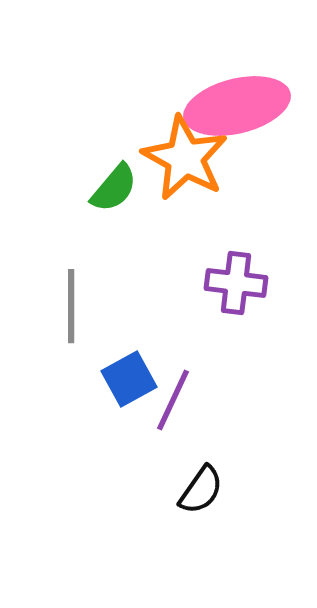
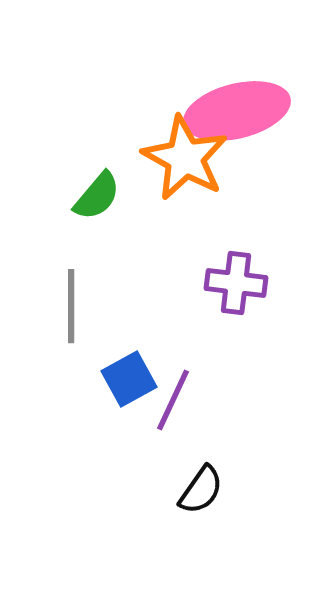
pink ellipse: moved 5 px down
green semicircle: moved 17 px left, 8 px down
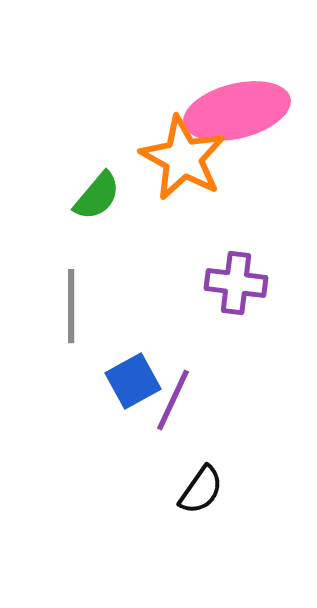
orange star: moved 2 px left
blue square: moved 4 px right, 2 px down
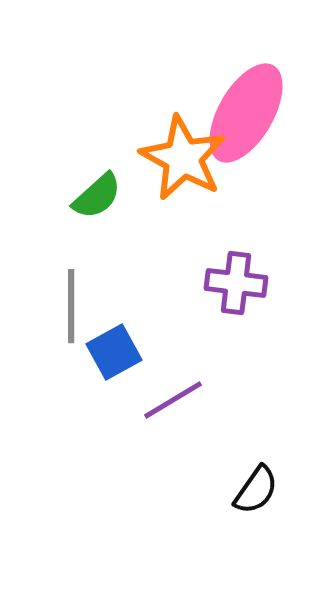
pink ellipse: moved 9 px right, 2 px down; rotated 46 degrees counterclockwise
green semicircle: rotated 8 degrees clockwise
blue square: moved 19 px left, 29 px up
purple line: rotated 34 degrees clockwise
black semicircle: moved 55 px right
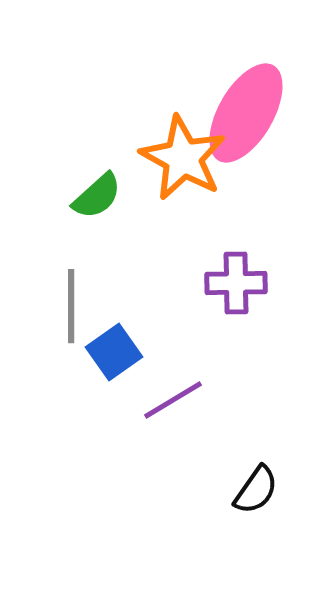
purple cross: rotated 8 degrees counterclockwise
blue square: rotated 6 degrees counterclockwise
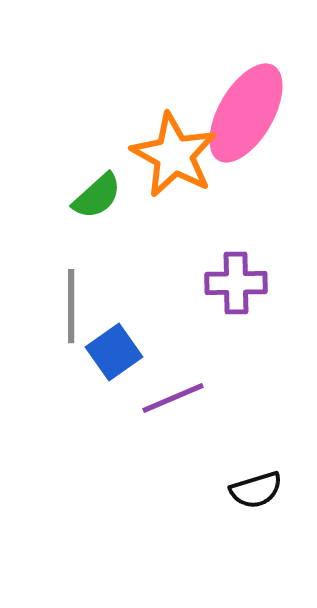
orange star: moved 9 px left, 3 px up
purple line: moved 2 px up; rotated 8 degrees clockwise
black semicircle: rotated 38 degrees clockwise
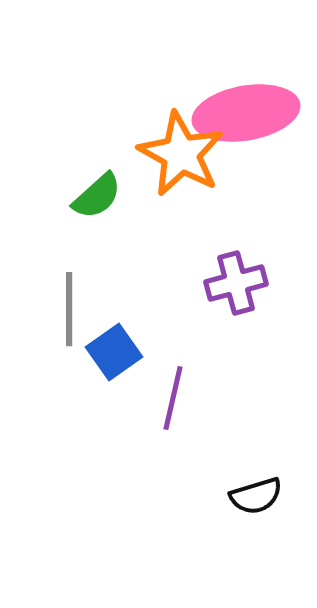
pink ellipse: rotated 50 degrees clockwise
orange star: moved 7 px right, 1 px up
purple cross: rotated 14 degrees counterclockwise
gray line: moved 2 px left, 3 px down
purple line: rotated 54 degrees counterclockwise
black semicircle: moved 6 px down
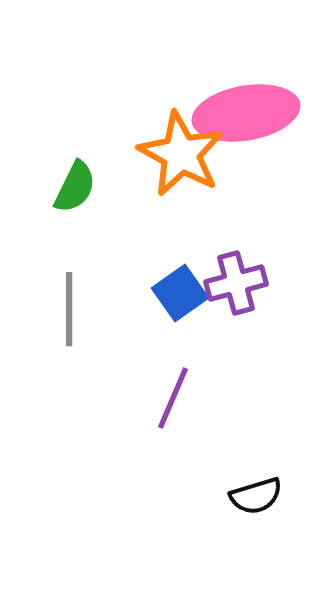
green semicircle: moved 22 px left, 9 px up; rotated 22 degrees counterclockwise
blue square: moved 66 px right, 59 px up
purple line: rotated 10 degrees clockwise
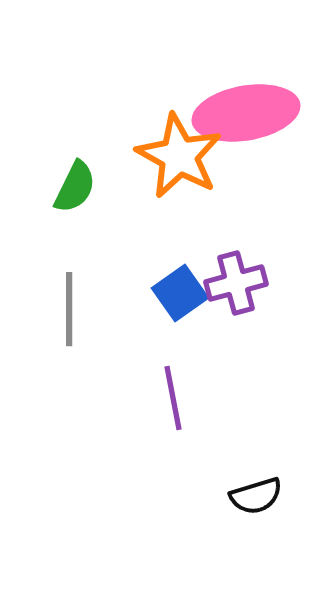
orange star: moved 2 px left, 2 px down
purple line: rotated 34 degrees counterclockwise
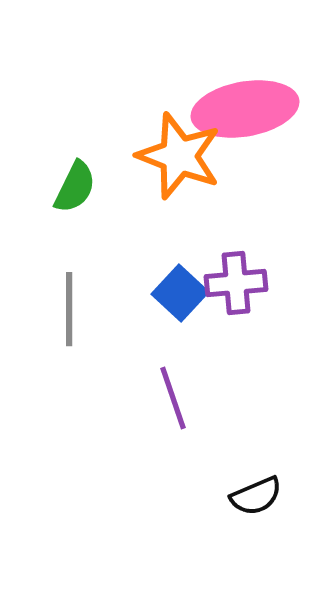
pink ellipse: moved 1 px left, 4 px up
orange star: rotated 8 degrees counterclockwise
purple cross: rotated 10 degrees clockwise
blue square: rotated 12 degrees counterclockwise
purple line: rotated 8 degrees counterclockwise
black semicircle: rotated 6 degrees counterclockwise
